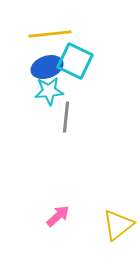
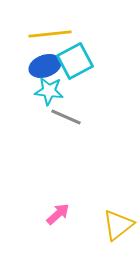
cyan square: rotated 36 degrees clockwise
blue ellipse: moved 2 px left, 1 px up
cyan star: rotated 12 degrees clockwise
gray line: rotated 72 degrees counterclockwise
pink arrow: moved 2 px up
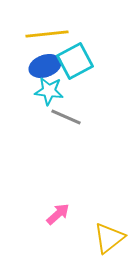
yellow line: moved 3 px left
yellow triangle: moved 9 px left, 13 px down
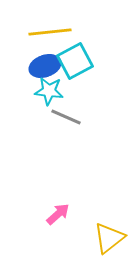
yellow line: moved 3 px right, 2 px up
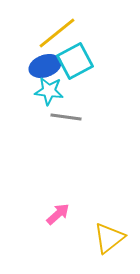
yellow line: moved 7 px right, 1 px down; rotated 33 degrees counterclockwise
gray line: rotated 16 degrees counterclockwise
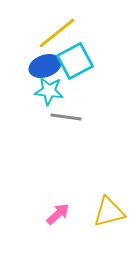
yellow triangle: moved 26 px up; rotated 24 degrees clockwise
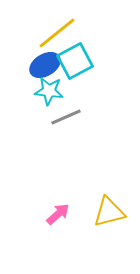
blue ellipse: moved 1 px up; rotated 12 degrees counterclockwise
gray line: rotated 32 degrees counterclockwise
